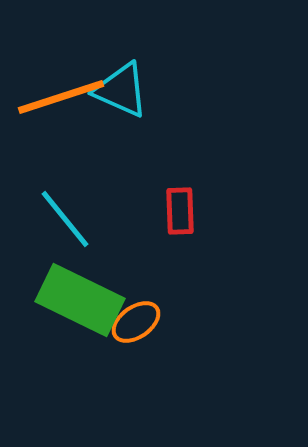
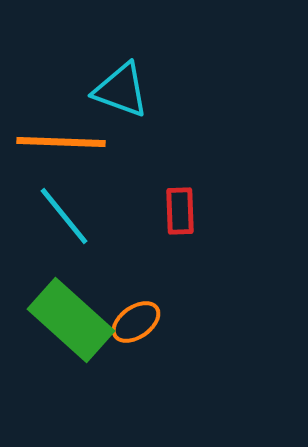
cyan triangle: rotated 4 degrees counterclockwise
orange line: moved 45 px down; rotated 20 degrees clockwise
cyan line: moved 1 px left, 3 px up
green rectangle: moved 9 px left, 20 px down; rotated 16 degrees clockwise
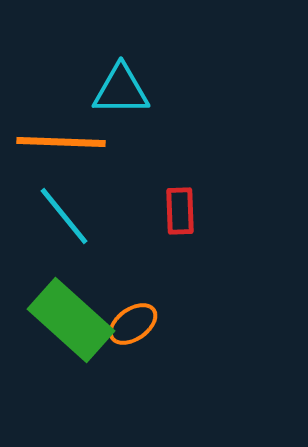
cyan triangle: rotated 20 degrees counterclockwise
orange ellipse: moved 3 px left, 2 px down
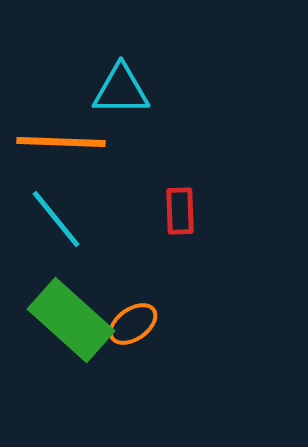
cyan line: moved 8 px left, 3 px down
